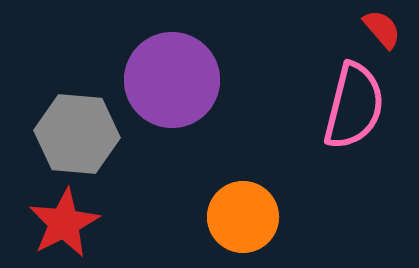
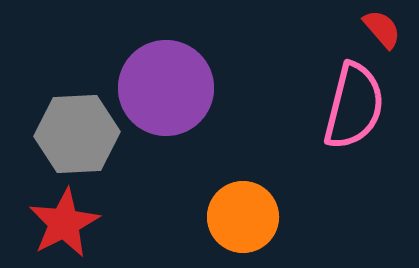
purple circle: moved 6 px left, 8 px down
gray hexagon: rotated 8 degrees counterclockwise
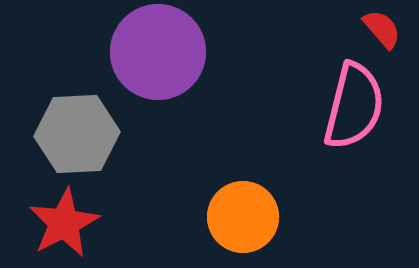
purple circle: moved 8 px left, 36 px up
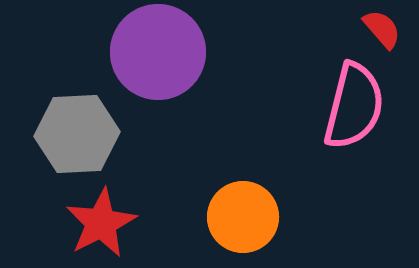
red star: moved 37 px right
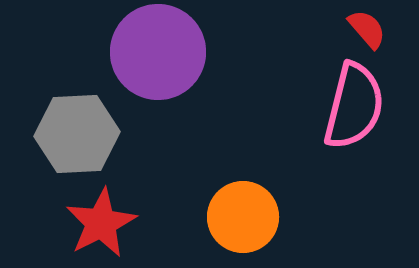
red semicircle: moved 15 px left
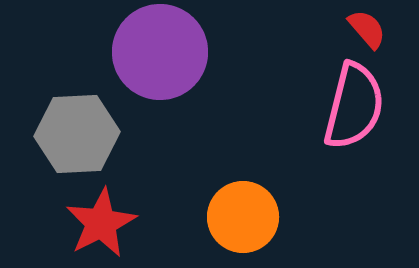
purple circle: moved 2 px right
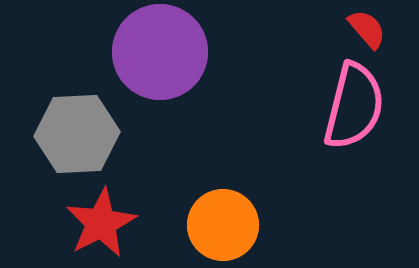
orange circle: moved 20 px left, 8 px down
